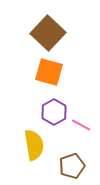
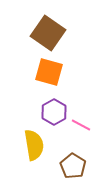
brown square: rotated 8 degrees counterclockwise
brown pentagon: moved 1 px right; rotated 20 degrees counterclockwise
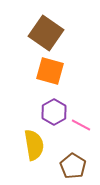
brown square: moved 2 px left
orange square: moved 1 px right, 1 px up
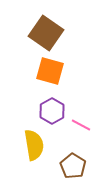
purple hexagon: moved 2 px left, 1 px up
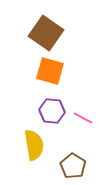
purple hexagon: rotated 25 degrees counterclockwise
pink line: moved 2 px right, 7 px up
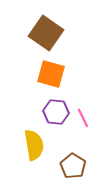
orange square: moved 1 px right, 3 px down
purple hexagon: moved 4 px right, 1 px down
pink line: rotated 36 degrees clockwise
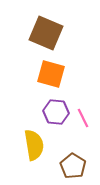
brown square: rotated 12 degrees counterclockwise
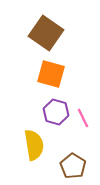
brown square: rotated 12 degrees clockwise
purple hexagon: rotated 10 degrees clockwise
